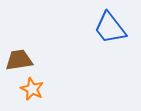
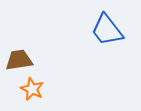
blue trapezoid: moved 3 px left, 2 px down
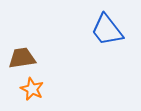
brown trapezoid: moved 3 px right, 2 px up
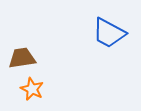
blue trapezoid: moved 2 px right, 3 px down; rotated 24 degrees counterclockwise
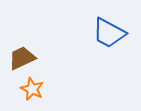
brown trapezoid: rotated 16 degrees counterclockwise
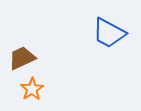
orange star: rotated 15 degrees clockwise
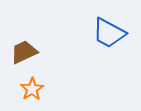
brown trapezoid: moved 2 px right, 6 px up
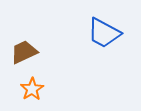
blue trapezoid: moved 5 px left
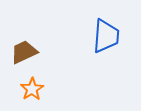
blue trapezoid: moved 2 px right, 3 px down; rotated 114 degrees counterclockwise
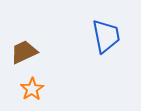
blue trapezoid: rotated 15 degrees counterclockwise
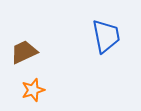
orange star: moved 1 px right, 1 px down; rotated 15 degrees clockwise
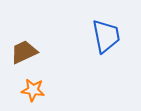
orange star: rotated 25 degrees clockwise
